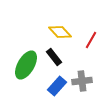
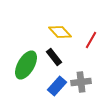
gray cross: moved 1 px left, 1 px down
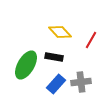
black rectangle: rotated 42 degrees counterclockwise
blue rectangle: moved 1 px left, 2 px up
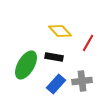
yellow diamond: moved 1 px up
red line: moved 3 px left, 3 px down
gray cross: moved 1 px right, 1 px up
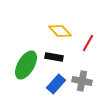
gray cross: rotated 18 degrees clockwise
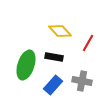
green ellipse: rotated 12 degrees counterclockwise
blue rectangle: moved 3 px left, 1 px down
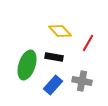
green ellipse: moved 1 px right
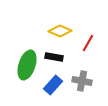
yellow diamond: rotated 25 degrees counterclockwise
